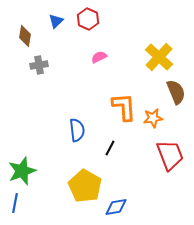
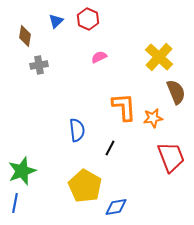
red trapezoid: moved 1 px right, 2 px down
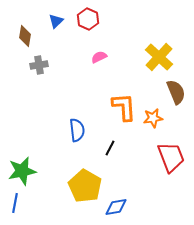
green star: rotated 8 degrees clockwise
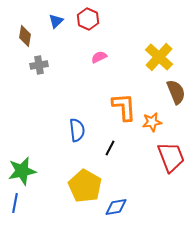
orange star: moved 1 px left, 4 px down
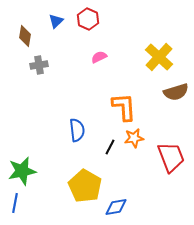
brown semicircle: rotated 95 degrees clockwise
orange star: moved 18 px left, 16 px down
black line: moved 1 px up
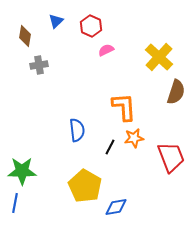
red hexagon: moved 3 px right, 7 px down
pink semicircle: moved 7 px right, 7 px up
brown semicircle: rotated 55 degrees counterclockwise
green star: rotated 12 degrees clockwise
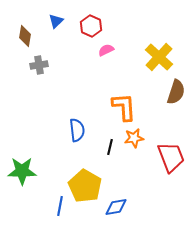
black line: rotated 14 degrees counterclockwise
blue line: moved 45 px right, 3 px down
